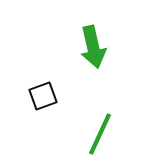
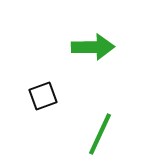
green arrow: rotated 78 degrees counterclockwise
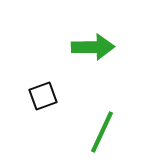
green line: moved 2 px right, 2 px up
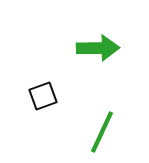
green arrow: moved 5 px right, 1 px down
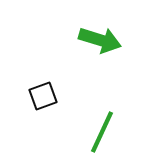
green arrow: moved 2 px right, 8 px up; rotated 18 degrees clockwise
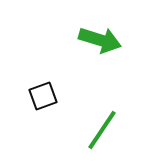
green line: moved 2 px up; rotated 9 degrees clockwise
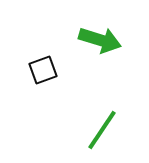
black square: moved 26 px up
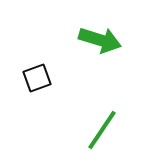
black square: moved 6 px left, 8 px down
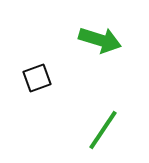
green line: moved 1 px right
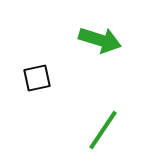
black square: rotated 8 degrees clockwise
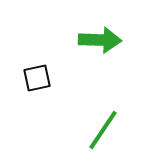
green arrow: rotated 15 degrees counterclockwise
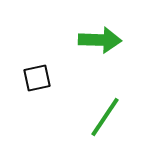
green line: moved 2 px right, 13 px up
